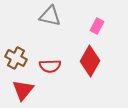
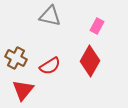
red semicircle: rotated 30 degrees counterclockwise
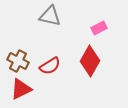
pink rectangle: moved 2 px right, 2 px down; rotated 35 degrees clockwise
brown cross: moved 2 px right, 3 px down
red triangle: moved 2 px left, 1 px up; rotated 25 degrees clockwise
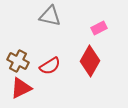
red triangle: moved 1 px up
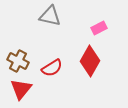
red semicircle: moved 2 px right, 2 px down
red triangle: moved 1 px down; rotated 25 degrees counterclockwise
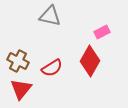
pink rectangle: moved 3 px right, 4 px down
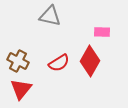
pink rectangle: rotated 28 degrees clockwise
red semicircle: moved 7 px right, 5 px up
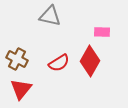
brown cross: moved 1 px left, 2 px up
